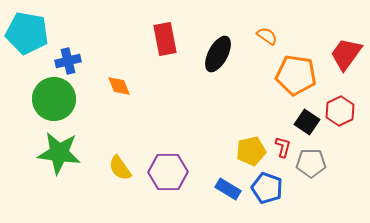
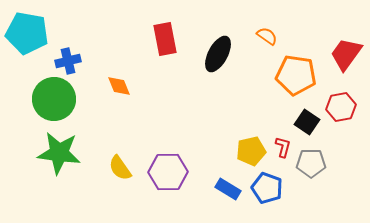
red hexagon: moved 1 px right, 4 px up; rotated 16 degrees clockwise
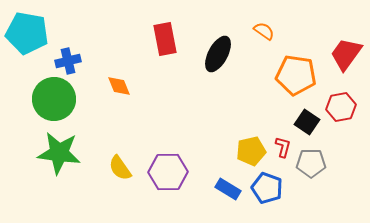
orange semicircle: moved 3 px left, 5 px up
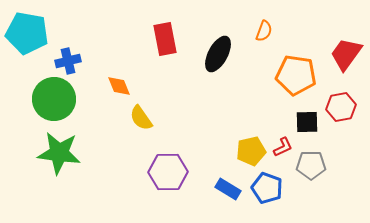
orange semicircle: rotated 75 degrees clockwise
black square: rotated 35 degrees counterclockwise
red L-shape: rotated 50 degrees clockwise
gray pentagon: moved 2 px down
yellow semicircle: moved 21 px right, 50 px up
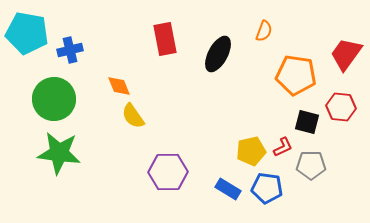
blue cross: moved 2 px right, 11 px up
red hexagon: rotated 16 degrees clockwise
yellow semicircle: moved 8 px left, 2 px up
black square: rotated 15 degrees clockwise
blue pentagon: rotated 12 degrees counterclockwise
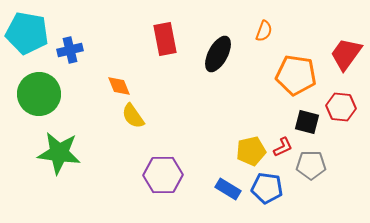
green circle: moved 15 px left, 5 px up
purple hexagon: moved 5 px left, 3 px down
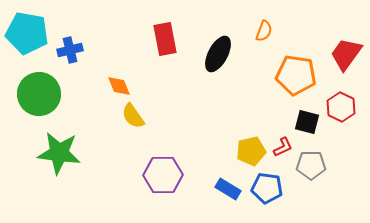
red hexagon: rotated 20 degrees clockwise
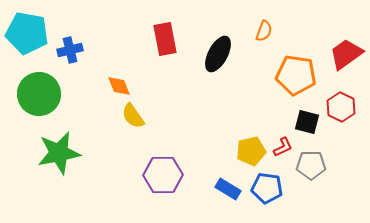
red trapezoid: rotated 18 degrees clockwise
green star: rotated 18 degrees counterclockwise
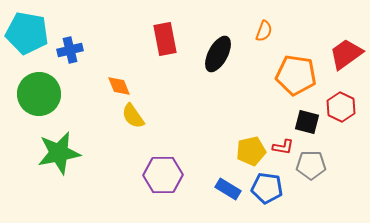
red L-shape: rotated 35 degrees clockwise
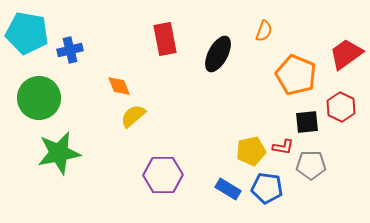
orange pentagon: rotated 15 degrees clockwise
green circle: moved 4 px down
yellow semicircle: rotated 84 degrees clockwise
black square: rotated 20 degrees counterclockwise
